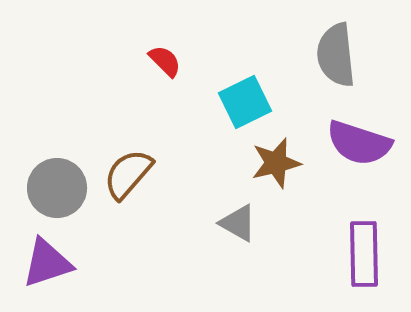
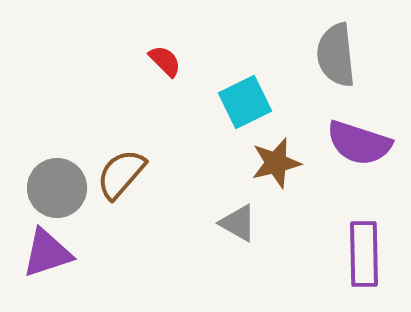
brown semicircle: moved 7 px left
purple triangle: moved 10 px up
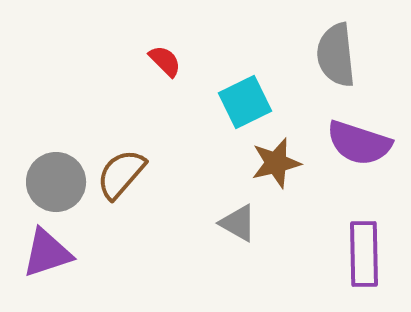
gray circle: moved 1 px left, 6 px up
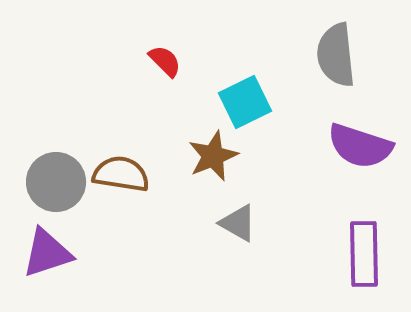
purple semicircle: moved 1 px right, 3 px down
brown star: moved 63 px left, 7 px up; rotated 9 degrees counterclockwise
brown semicircle: rotated 58 degrees clockwise
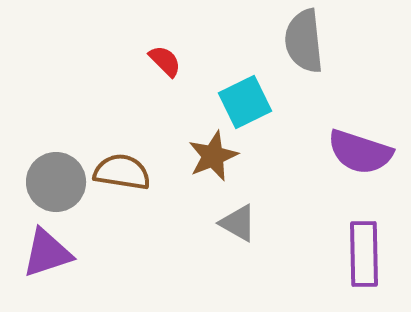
gray semicircle: moved 32 px left, 14 px up
purple semicircle: moved 6 px down
brown semicircle: moved 1 px right, 2 px up
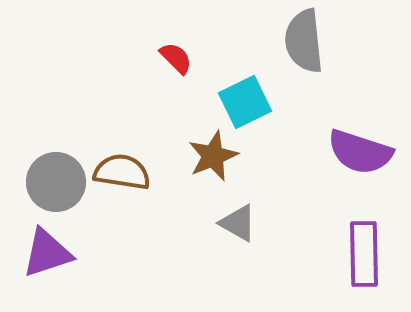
red semicircle: moved 11 px right, 3 px up
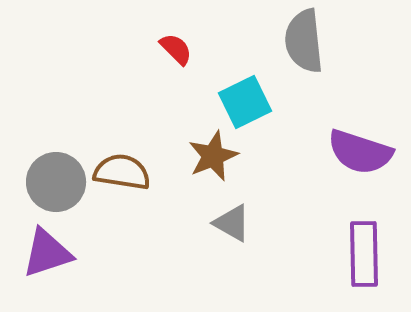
red semicircle: moved 9 px up
gray triangle: moved 6 px left
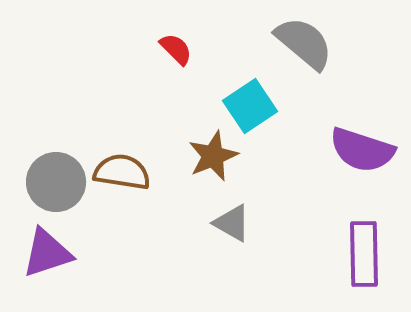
gray semicircle: moved 2 px down; rotated 136 degrees clockwise
cyan square: moved 5 px right, 4 px down; rotated 8 degrees counterclockwise
purple semicircle: moved 2 px right, 2 px up
